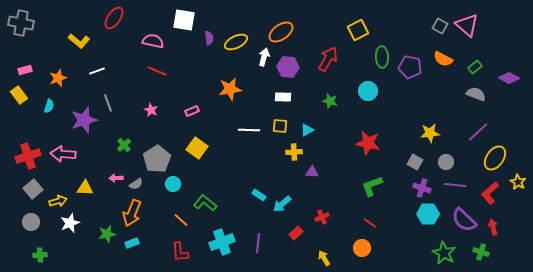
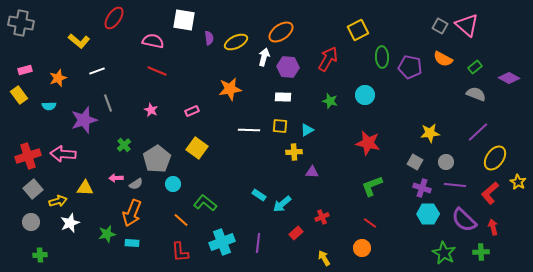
cyan circle at (368, 91): moved 3 px left, 4 px down
cyan semicircle at (49, 106): rotated 72 degrees clockwise
cyan rectangle at (132, 243): rotated 24 degrees clockwise
green cross at (481, 252): rotated 21 degrees counterclockwise
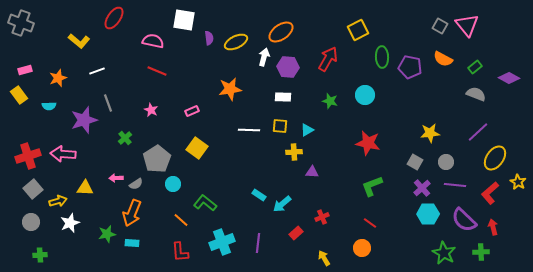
gray cross at (21, 23): rotated 10 degrees clockwise
pink triangle at (467, 25): rotated 10 degrees clockwise
green cross at (124, 145): moved 1 px right, 7 px up
purple cross at (422, 188): rotated 30 degrees clockwise
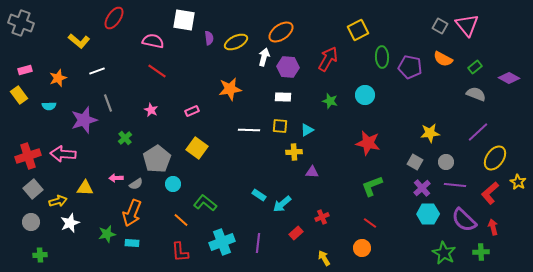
red line at (157, 71): rotated 12 degrees clockwise
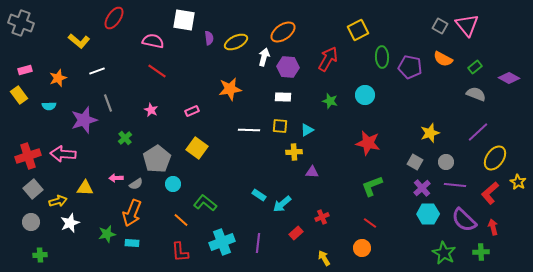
orange ellipse at (281, 32): moved 2 px right
yellow star at (430, 133): rotated 12 degrees counterclockwise
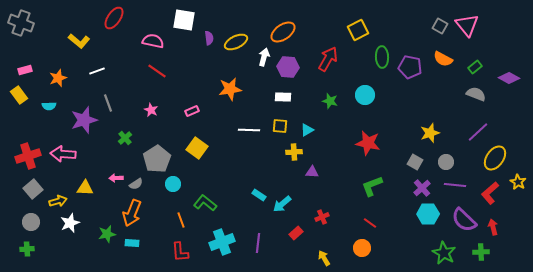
orange line at (181, 220): rotated 28 degrees clockwise
green cross at (40, 255): moved 13 px left, 6 px up
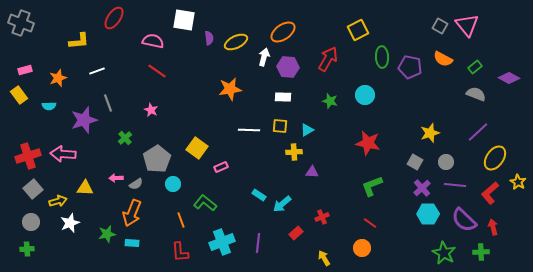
yellow L-shape at (79, 41): rotated 45 degrees counterclockwise
pink rectangle at (192, 111): moved 29 px right, 56 px down
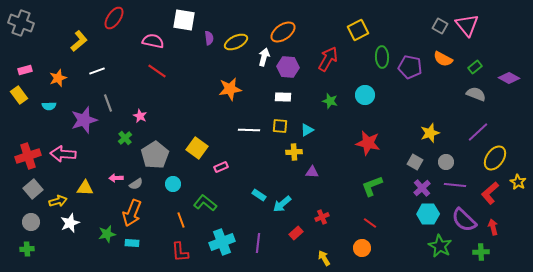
yellow L-shape at (79, 41): rotated 35 degrees counterclockwise
pink star at (151, 110): moved 11 px left, 6 px down
gray pentagon at (157, 159): moved 2 px left, 4 px up
green star at (444, 253): moved 4 px left, 7 px up
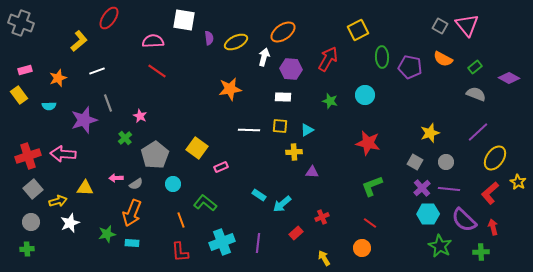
red ellipse at (114, 18): moved 5 px left
pink semicircle at (153, 41): rotated 15 degrees counterclockwise
purple hexagon at (288, 67): moved 3 px right, 2 px down
purple line at (455, 185): moved 6 px left, 4 px down
